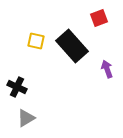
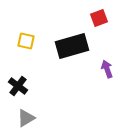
yellow square: moved 10 px left
black rectangle: rotated 64 degrees counterclockwise
black cross: moved 1 px right, 1 px up; rotated 12 degrees clockwise
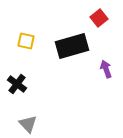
red square: rotated 18 degrees counterclockwise
purple arrow: moved 1 px left
black cross: moved 1 px left, 2 px up
gray triangle: moved 2 px right, 6 px down; rotated 42 degrees counterclockwise
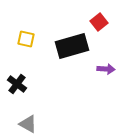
red square: moved 4 px down
yellow square: moved 2 px up
purple arrow: rotated 114 degrees clockwise
gray triangle: rotated 18 degrees counterclockwise
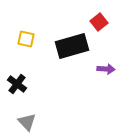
gray triangle: moved 1 px left, 2 px up; rotated 18 degrees clockwise
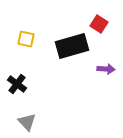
red square: moved 2 px down; rotated 18 degrees counterclockwise
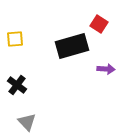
yellow square: moved 11 px left; rotated 18 degrees counterclockwise
black cross: moved 1 px down
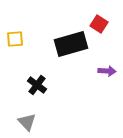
black rectangle: moved 1 px left, 2 px up
purple arrow: moved 1 px right, 2 px down
black cross: moved 20 px right
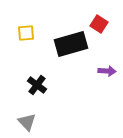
yellow square: moved 11 px right, 6 px up
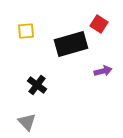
yellow square: moved 2 px up
purple arrow: moved 4 px left; rotated 18 degrees counterclockwise
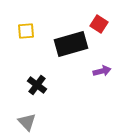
purple arrow: moved 1 px left
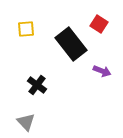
yellow square: moved 2 px up
black rectangle: rotated 68 degrees clockwise
purple arrow: rotated 36 degrees clockwise
gray triangle: moved 1 px left
